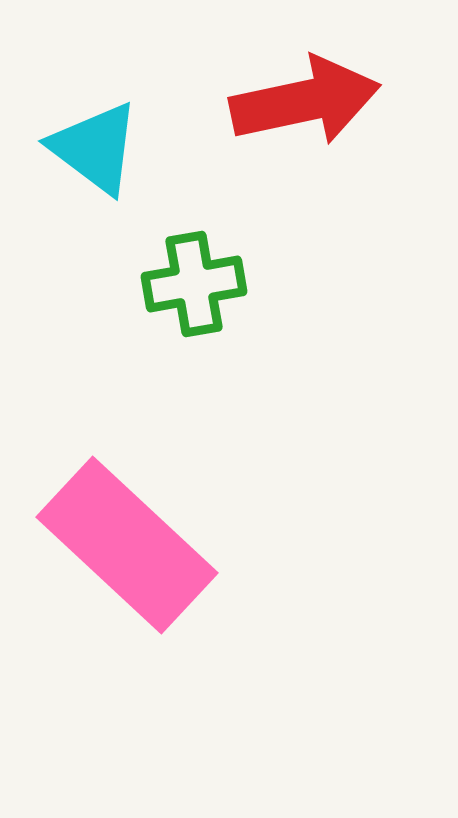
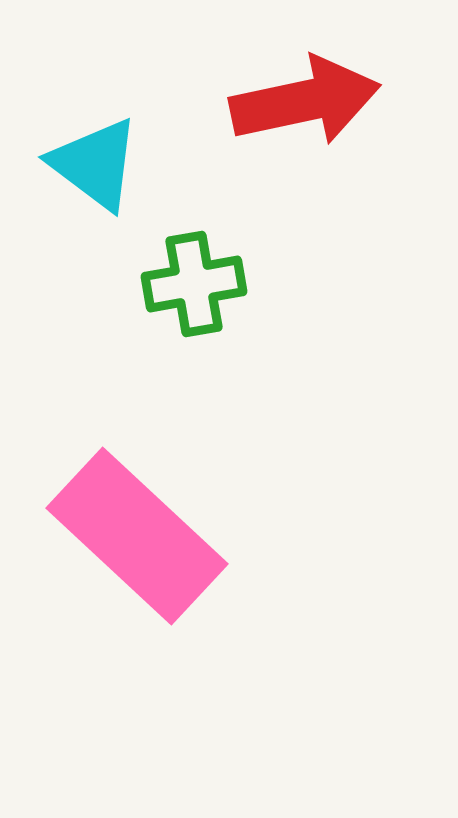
cyan triangle: moved 16 px down
pink rectangle: moved 10 px right, 9 px up
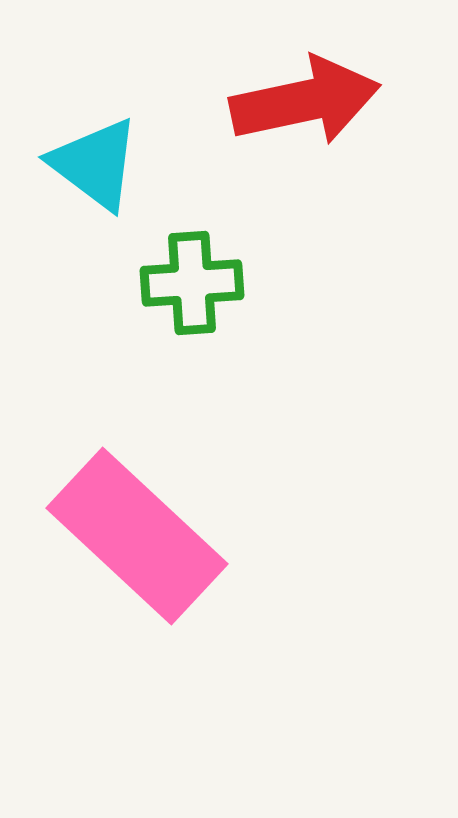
green cross: moved 2 px left, 1 px up; rotated 6 degrees clockwise
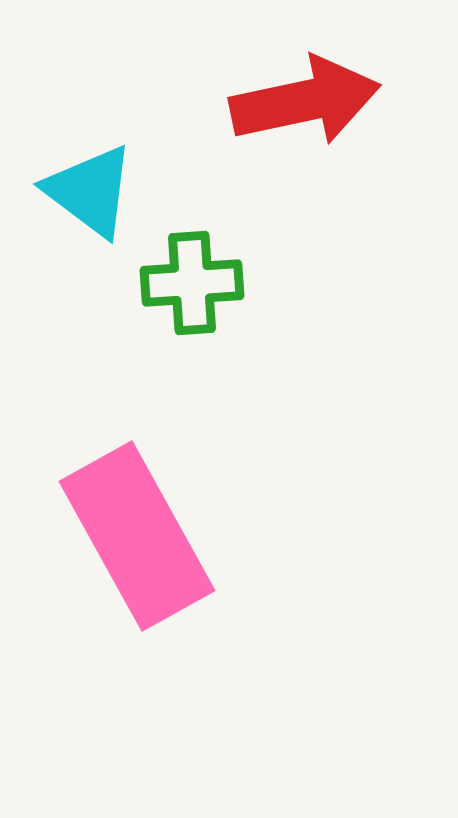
cyan triangle: moved 5 px left, 27 px down
pink rectangle: rotated 18 degrees clockwise
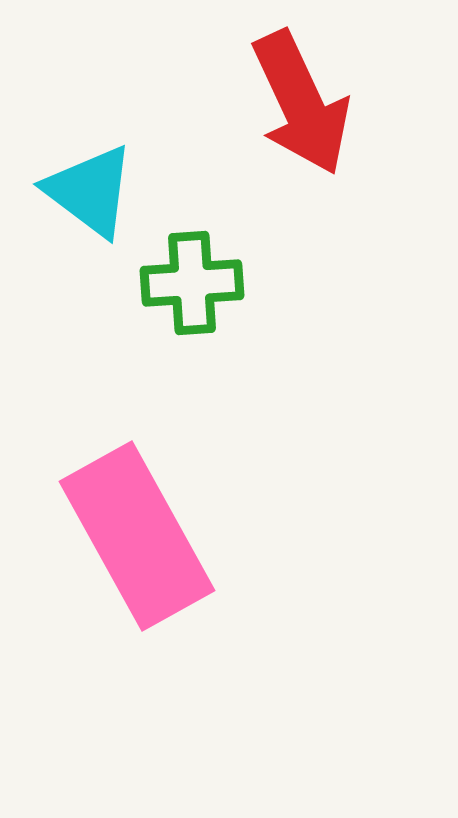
red arrow: moved 4 px left, 2 px down; rotated 77 degrees clockwise
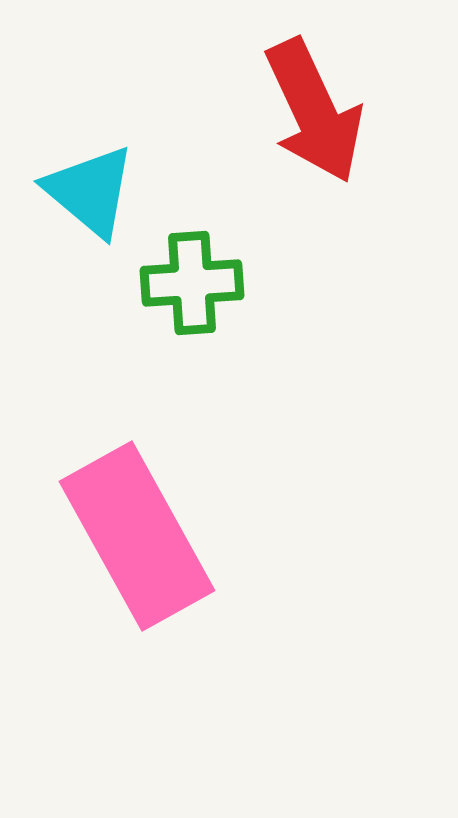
red arrow: moved 13 px right, 8 px down
cyan triangle: rotated 3 degrees clockwise
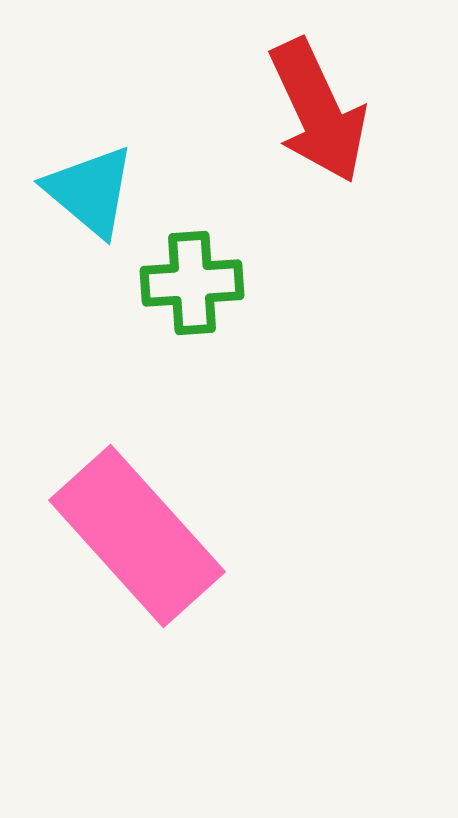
red arrow: moved 4 px right
pink rectangle: rotated 13 degrees counterclockwise
